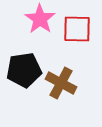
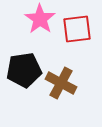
red square: rotated 8 degrees counterclockwise
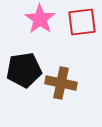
red square: moved 5 px right, 7 px up
brown cross: rotated 16 degrees counterclockwise
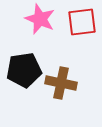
pink star: rotated 12 degrees counterclockwise
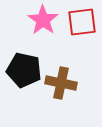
pink star: moved 3 px right, 1 px down; rotated 12 degrees clockwise
black pentagon: rotated 20 degrees clockwise
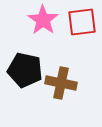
black pentagon: moved 1 px right
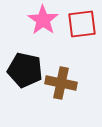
red square: moved 2 px down
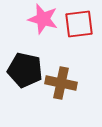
pink star: moved 1 px up; rotated 20 degrees counterclockwise
red square: moved 3 px left
